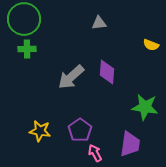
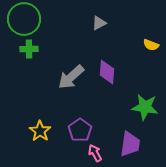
gray triangle: rotated 21 degrees counterclockwise
green cross: moved 2 px right
yellow star: rotated 25 degrees clockwise
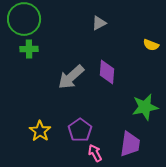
green star: rotated 20 degrees counterclockwise
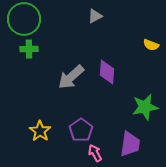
gray triangle: moved 4 px left, 7 px up
purple pentagon: moved 1 px right
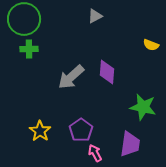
green star: moved 2 px left; rotated 24 degrees clockwise
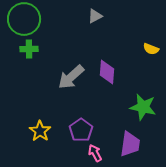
yellow semicircle: moved 4 px down
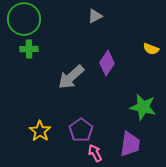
purple diamond: moved 9 px up; rotated 30 degrees clockwise
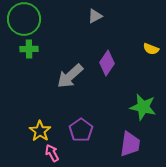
gray arrow: moved 1 px left, 1 px up
pink arrow: moved 43 px left
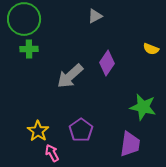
yellow star: moved 2 px left
